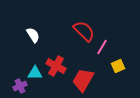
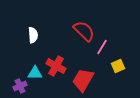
white semicircle: rotated 28 degrees clockwise
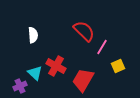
cyan triangle: rotated 42 degrees clockwise
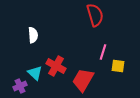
red semicircle: moved 11 px right, 16 px up; rotated 30 degrees clockwise
pink line: moved 1 px right, 5 px down; rotated 14 degrees counterclockwise
yellow square: rotated 32 degrees clockwise
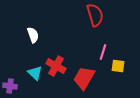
white semicircle: rotated 14 degrees counterclockwise
red trapezoid: moved 1 px right, 2 px up
purple cross: moved 10 px left; rotated 32 degrees clockwise
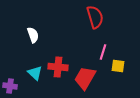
red semicircle: moved 2 px down
red cross: moved 2 px right, 1 px down; rotated 24 degrees counterclockwise
red trapezoid: moved 1 px right
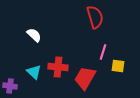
white semicircle: moved 1 px right; rotated 28 degrees counterclockwise
cyan triangle: moved 1 px left, 1 px up
